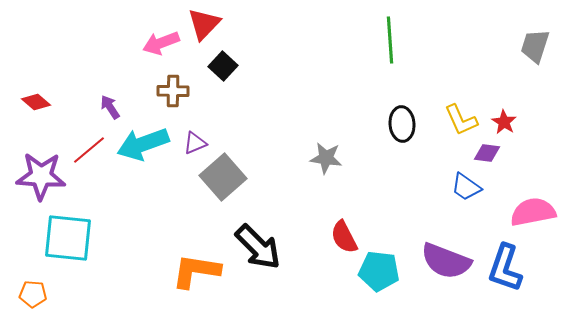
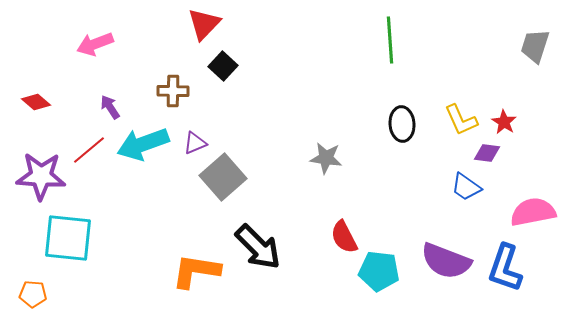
pink arrow: moved 66 px left, 1 px down
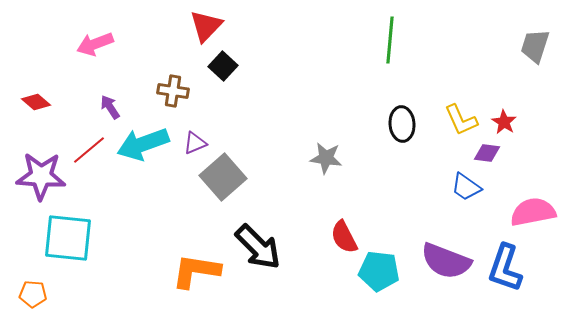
red triangle: moved 2 px right, 2 px down
green line: rotated 9 degrees clockwise
brown cross: rotated 8 degrees clockwise
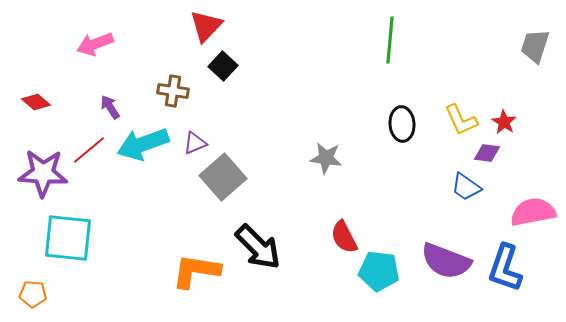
purple star: moved 2 px right, 3 px up
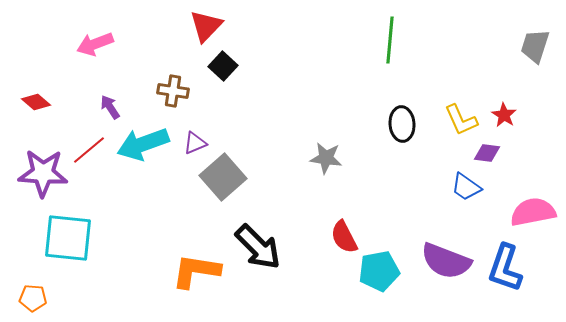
red star: moved 7 px up
cyan pentagon: rotated 18 degrees counterclockwise
orange pentagon: moved 4 px down
